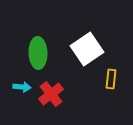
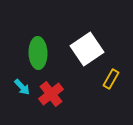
yellow rectangle: rotated 24 degrees clockwise
cyan arrow: rotated 42 degrees clockwise
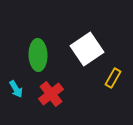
green ellipse: moved 2 px down
yellow rectangle: moved 2 px right, 1 px up
cyan arrow: moved 6 px left, 2 px down; rotated 12 degrees clockwise
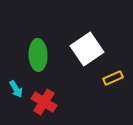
yellow rectangle: rotated 36 degrees clockwise
red cross: moved 7 px left, 8 px down; rotated 20 degrees counterclockwise
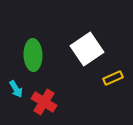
green ellipse: moved 5 px left
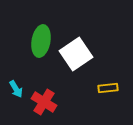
white square: moved 11 px left, 5 px down
green ellipse: moved 8 px right, 14 px up; rotated 12 degrees clockwise
yellow rectangle: moved 5 px left, 10 px down; rotated 18 degrees clockwise
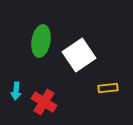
white square: moved 3 px right, 1 px down
cyan arrow: moved 2 px down; rotated 36 degrees clockwise
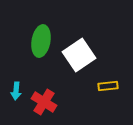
yellow rectangle: moved 2 px up
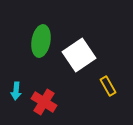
yellow rectangle: rotated 66 degrees clockwise
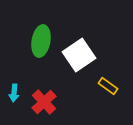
yellow rectangle: rotated 24 degrees counterclockwise
cyan arrow: moved 2 px left, 2 px down
red cross: rotated 15 degrees clockwise
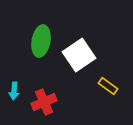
cyan arrow: moved 2 px up
red cross: rotated 20 degrees clockwise
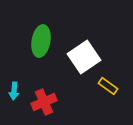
white square: moved 5 px right, 2 px down
